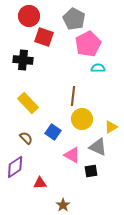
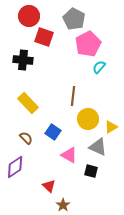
cyan semicircle: moved 1 px right, 1 px up; rotated 48 degrees counterclockwise
yellow circle: moved 6 px right
pink triangle: moved 3 px left
black square: rotated 24 degrees clockwise
red triangle: moved 9 px right, 3 px down; rotated 48 degrees clockwise
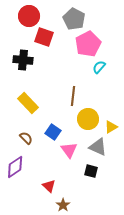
pink triangle: moved 5 px up; rotated 24 degrees clockwise
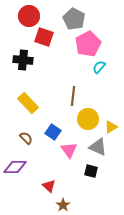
purple diamond: rotated 35 degrees clockwise
